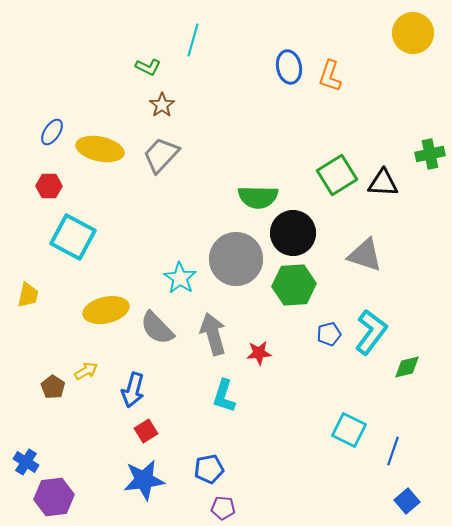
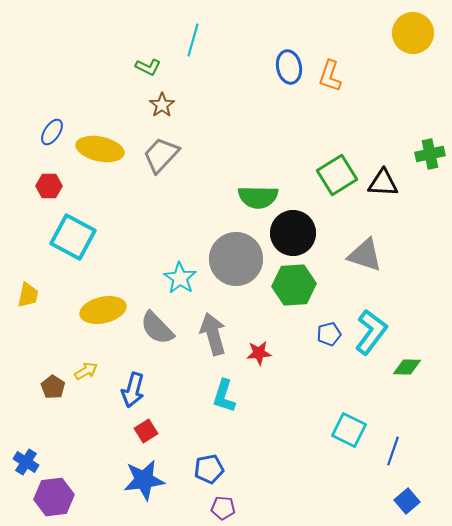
yellow ellipse at (106, 310): moved 3 px left
green diamond at (407, 367): rotated 16 degrees clockwise
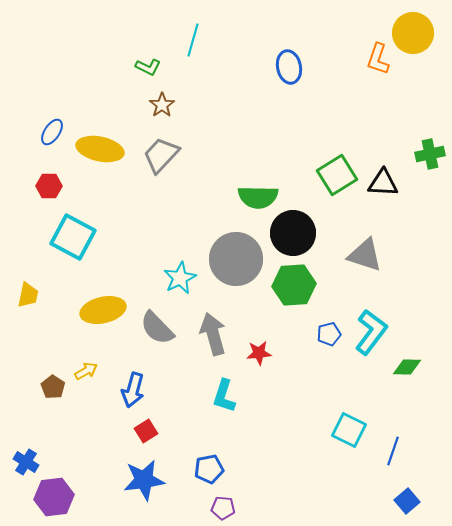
orange L-shape at (330, 76): moved 48 px right, 17 px up
cyan star at (180, 278): rotated 12 degrees clockwise
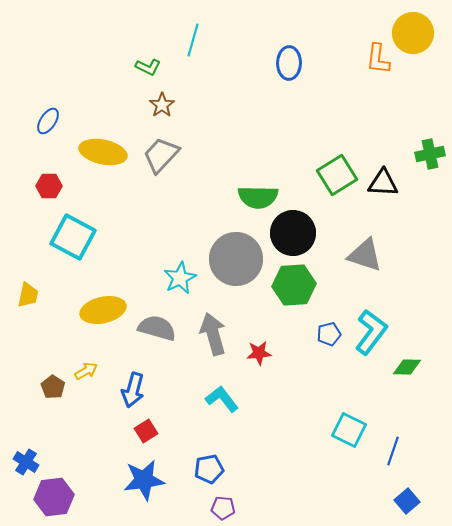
orange L-shape at (378, 59): rotated 12 degrees counterclockwise
blue ellipse at (289, 67): moved 4 px up; rotated 12 degrees clockwise
blue ellipse at (52, 132): moved 4 px left, 11 px up
yellow ellipse at (100, 149): moved 3 px right, 3 px down
gray semicircle at (157, 328): rotated 150 degrees clockwise
cyan L-shape at (224, 396): moved 2 px left, 3 px down; rotated 124 degrees clockwise
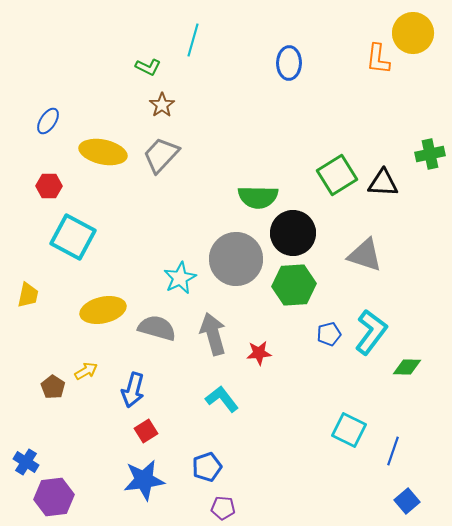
blue pentagon at (209, 469): moved 2 px left, 2 px up; rotated 8 degrees counterclockwise
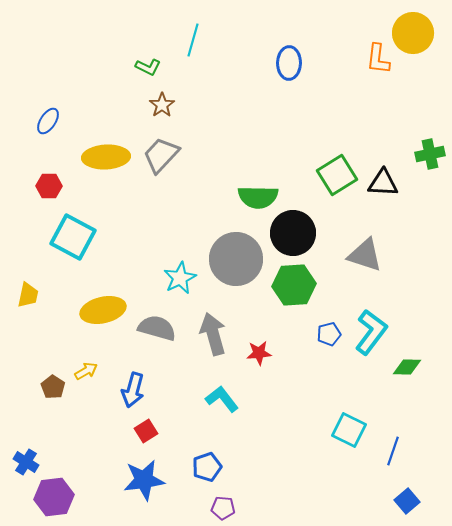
yellow ellipse at (103, 152): moved 3 px right, 5 px down; rotated 15 degrees counterclockwise
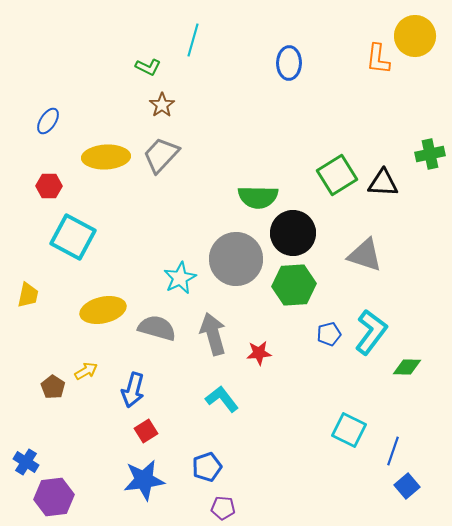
yellow circle at (413, 33): moved 2 px right, 3 px down
blue square at (407, 501): moved 15 px up
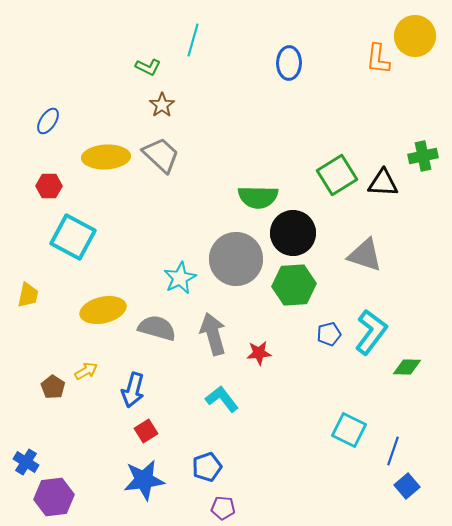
green cross at (430, 154): moved 7 px left, 2 px down
gray trapezoid at (161, 155): rotated 90 degrees clockwise
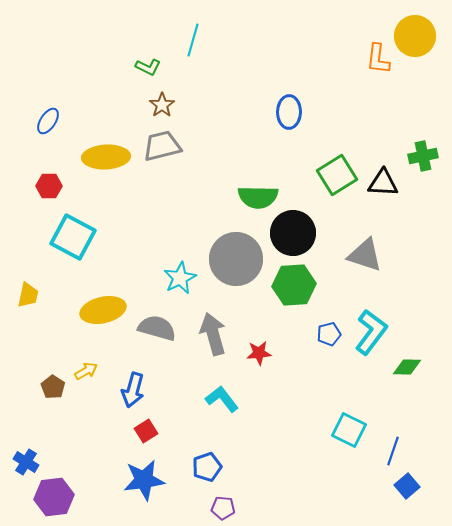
blue ellipse at (289, 63): moved 49 px down
gray trapezoid at (161, 155): moved 1 px right, 9 px up; rotated 57 degrees counterclockwise
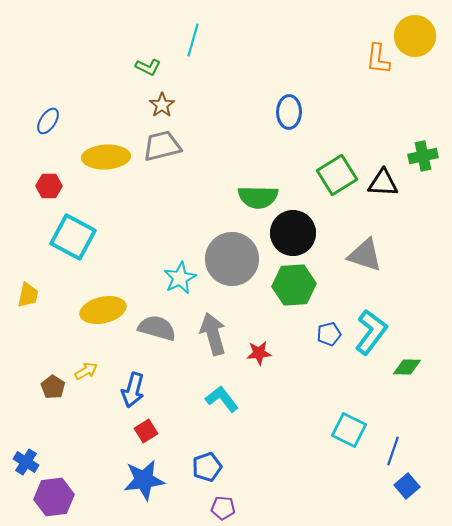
gray circle at (236, 259): moved 4 px left
